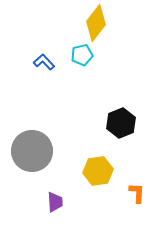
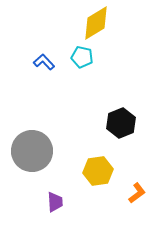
yellow diamond: rotated 21 degrees clockwise
cyan pentagon: moved 2 px down; rotated 25 degrees clockwise
orange L-shape: rotated 50 degrees clockwise
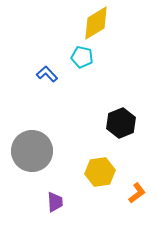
blue L-shape: moved 3 px right, 12 px down
yellow hexagon: moved 2 px right, 1 px down
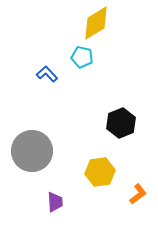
orange L-shape: moved 1 px right, 1 px down
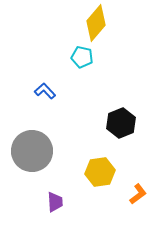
yellow diamond: rotated 18 degrees counterclockwise
blue L-shape: moved 2 px left, 17 px down
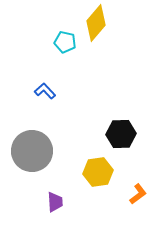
cyan pentagon: moved 17 px left, 15 px up
black hexagon: moved 11 px down; rotated 20 degrees clockwise
yellow hexagon: moved 2 px left
